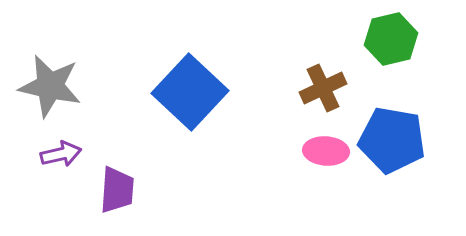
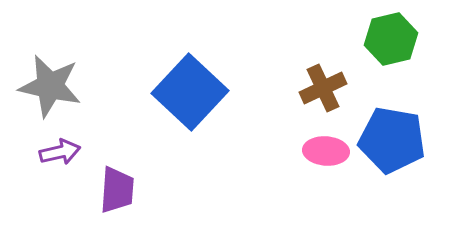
purple arrow: moved 1 px left, 2 px up
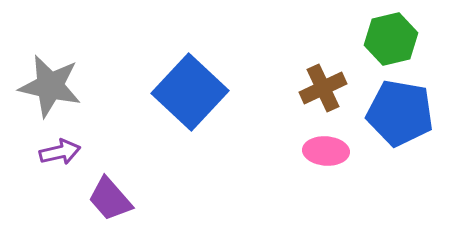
blue pentagon: moved 8 px right, 27 px up
purple trapezoid: moved 7 px left, 9 px down; rotated 135 degrees clockwise
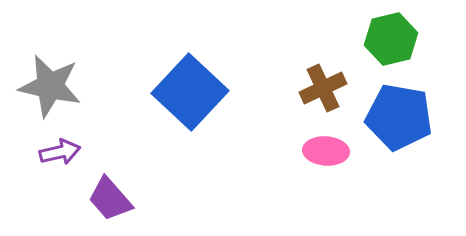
blue pentagon: moved 1 px left, 4 px down
